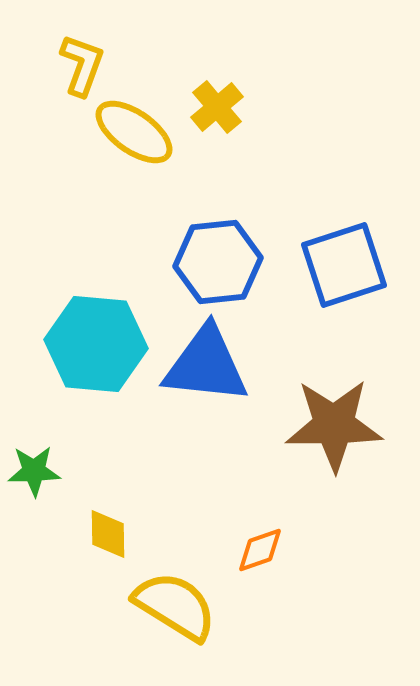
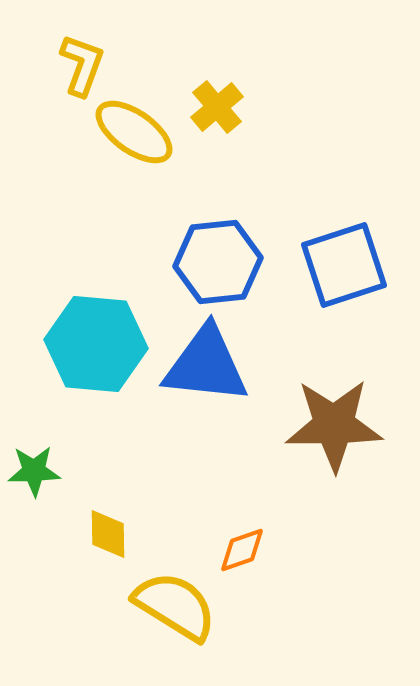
orange diamond: moved 18 px left
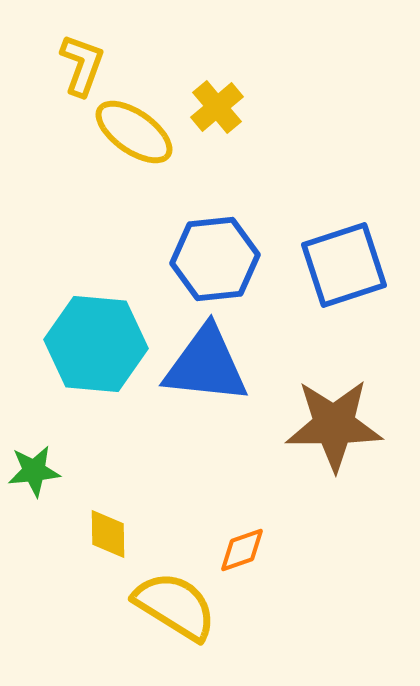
blue hexagon: moved 3 px left, 3 px up
green star: rotated 4 degrees counterclockwise
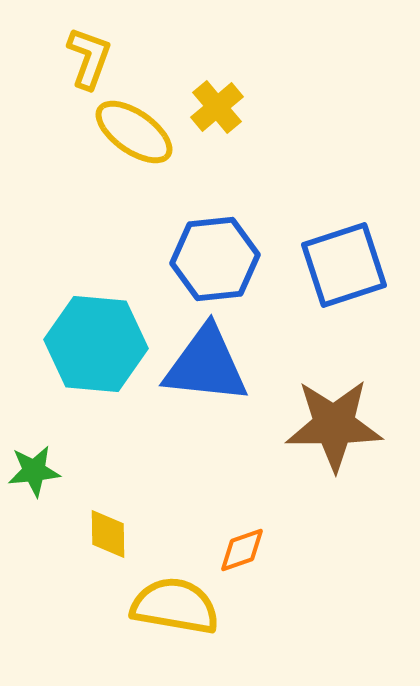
yellow L-shape: moved 7 px right, 7 px up
yellow semicircle: rotated 22 degrees counterclockwise
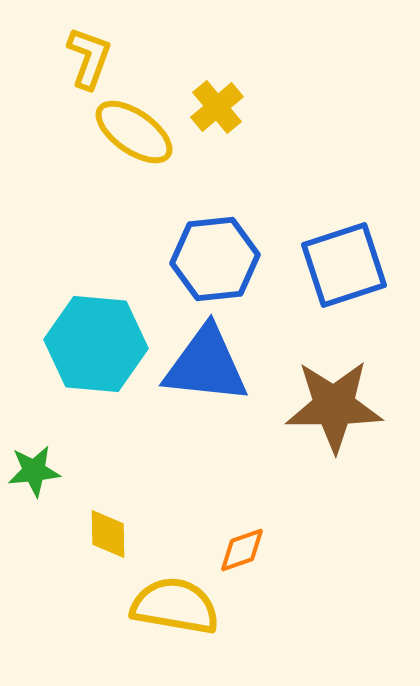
brown star: moved 19 px up
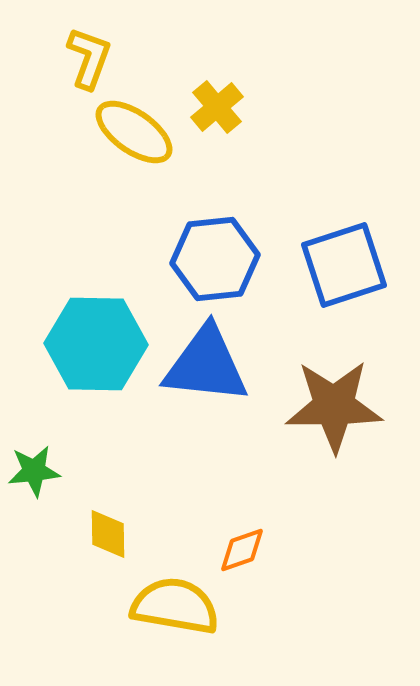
cyan hexagon: rotated 4 degrees counterclockwise
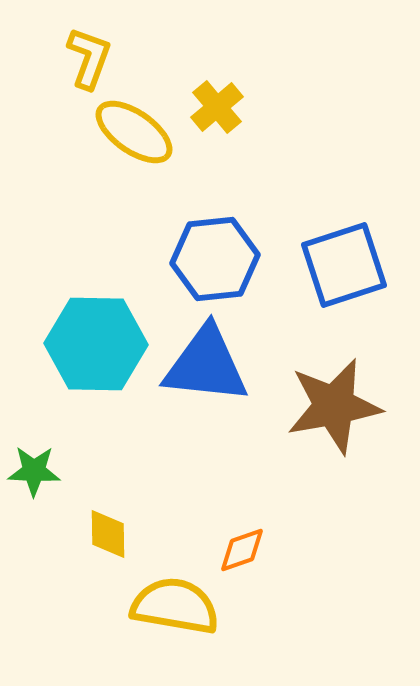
brown star: rotated 10 degrees counterclockwise
green star: rotated 8 degrees clockwise
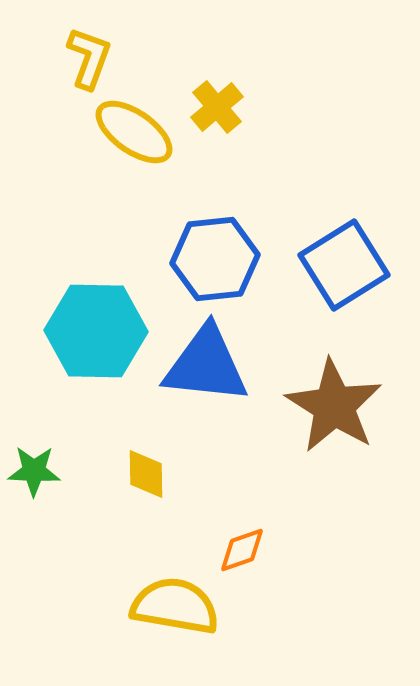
blue square: rotated 14 degrees counterclockwise
cyan hexagon: moved 13 px up
brown star: rotated 30 degrees counterclockwise
yellow diamond: moved 38 px right, 60 px up
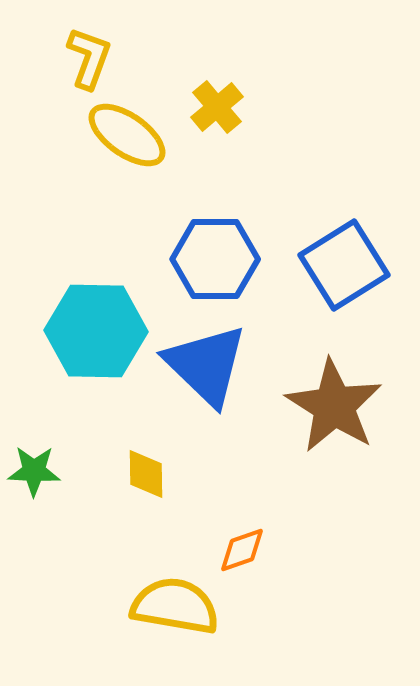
yellow ellipse: moved 7 px left, 3 px down
blue hexagon: rotated 6 degrees clockwise
blue triangle: rotated 38 degrees clockwise
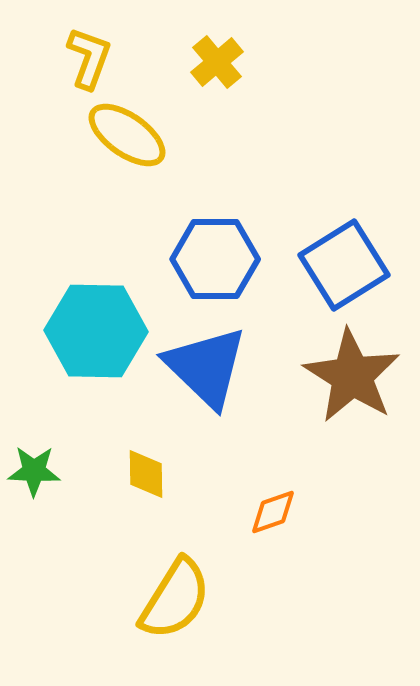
yellow cross: moved 45 px up
blue triangle: moved 2 px down
brown star: moved 18 px right, 30 px up
orange diamond: moved 31 px right, 38 px up
yellow semicircle: moved 7 px up; rotated 112 degrees clockwise
